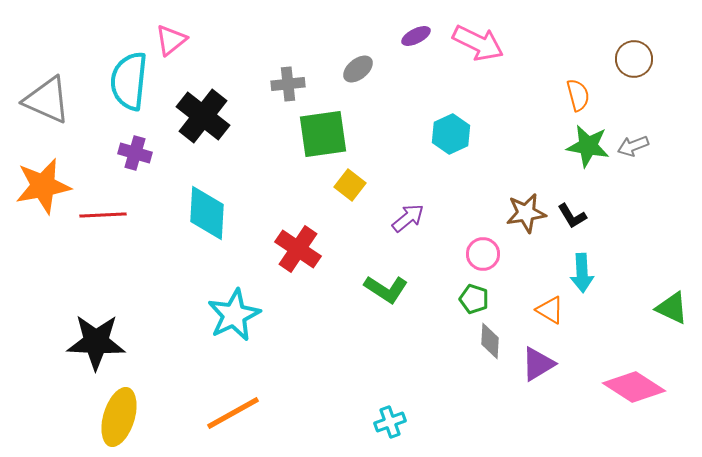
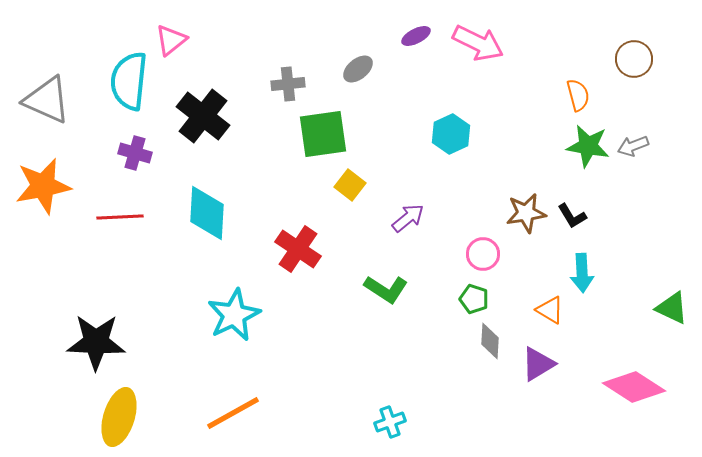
red line: moved 17 px right, 2 px down
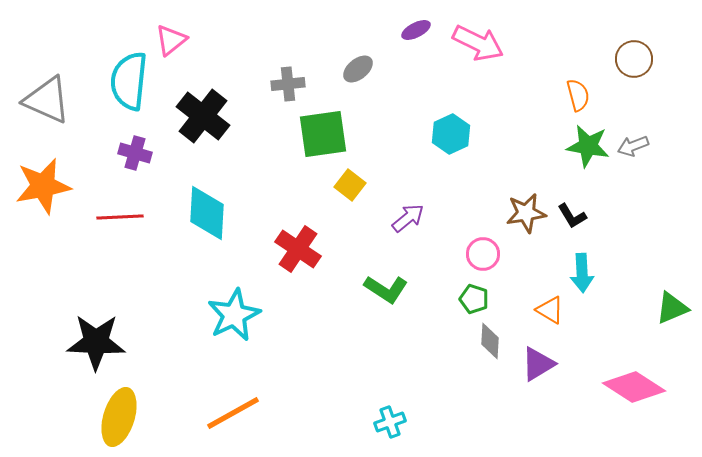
purple ellipse: moved 6 px up
green triangle: rotated 48 degrees counterclockwise
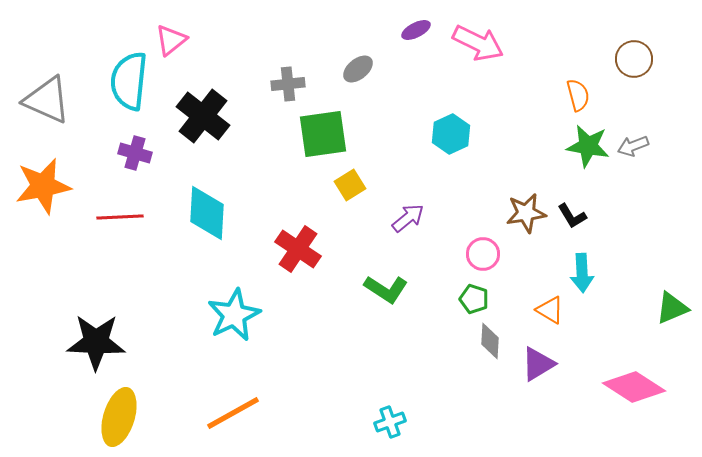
yellow square: rotated 20 degrees clockwise
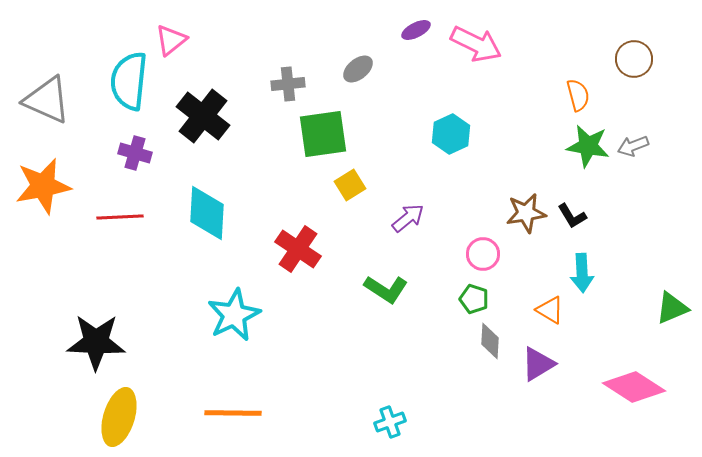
pink arrow: moved 2 px left, 1 px down
orange line: rotated 30 degrees clockwise
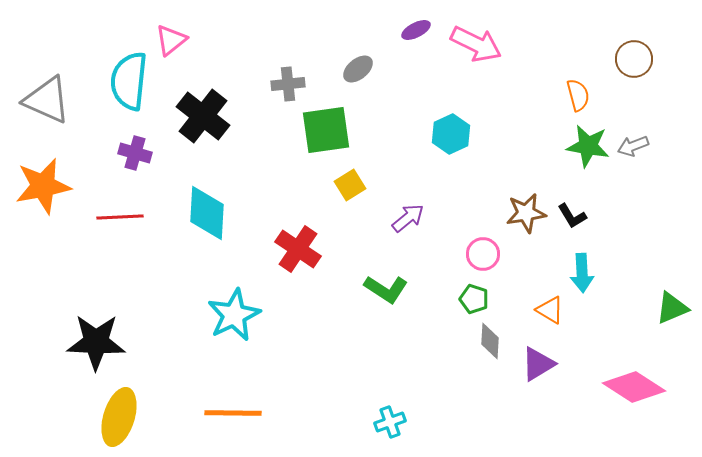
green square: moved 3 px right, 4 px up
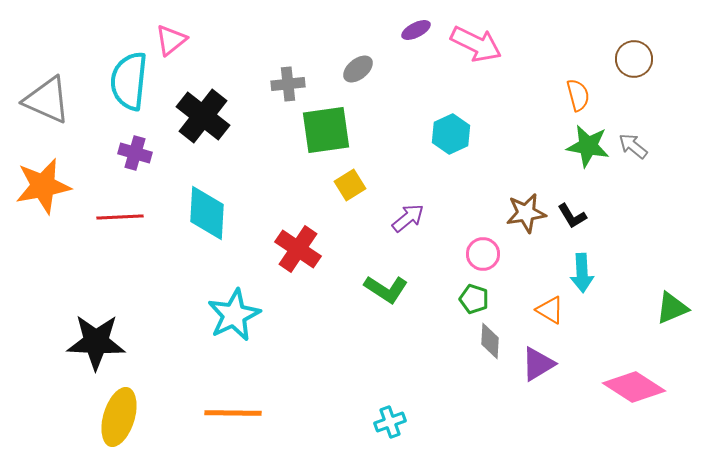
gray arrow: rotated 60 degrees clockwise
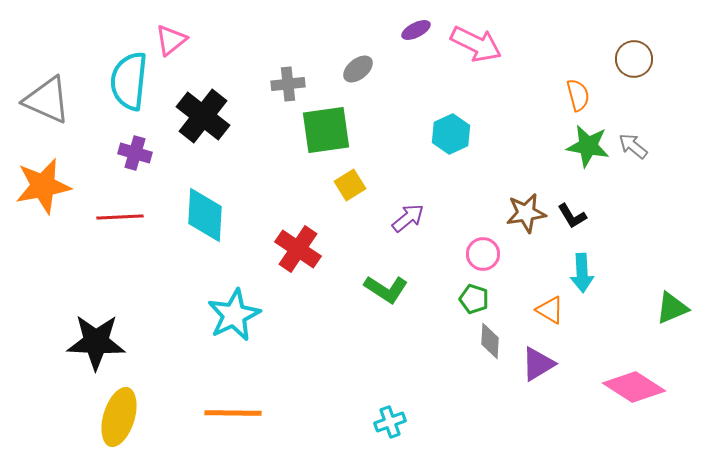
cyan diamond: moved 2 px left, 2 px down
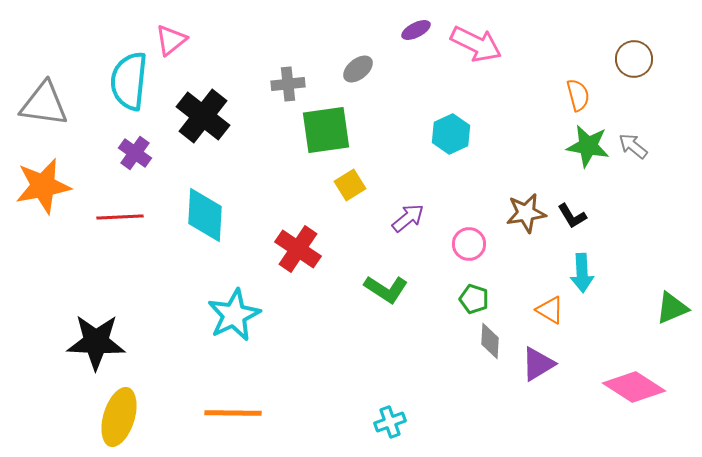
gray triangle: moved 3 px left, 4 px down; rotated 16 degrees counterclockwise
purple cross: rotated 20 degrees clockwise
pink circle: moved 14 px left, 10 px up
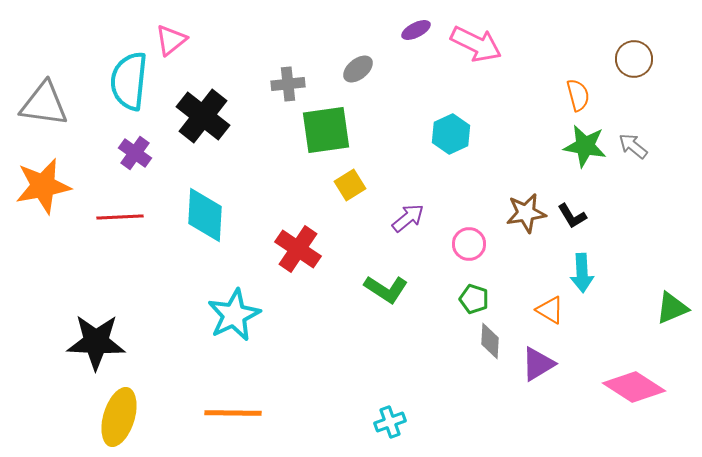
green star: moved 3 px left
